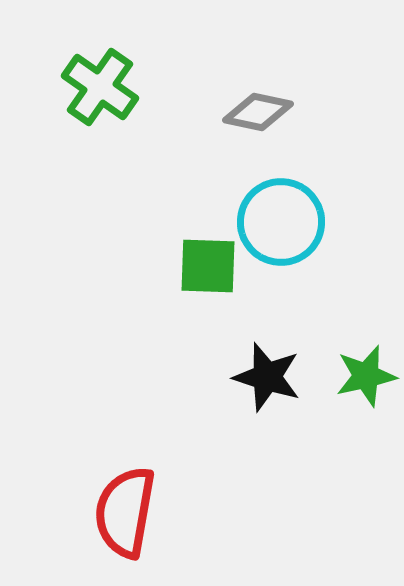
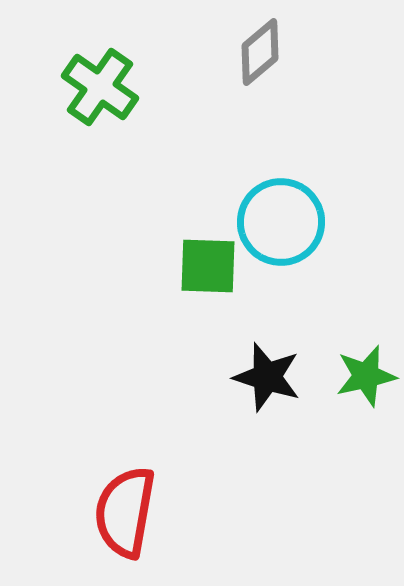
gray diamond: moved 2 px right, 60 px up; rotated 52 degrees counterclockwise
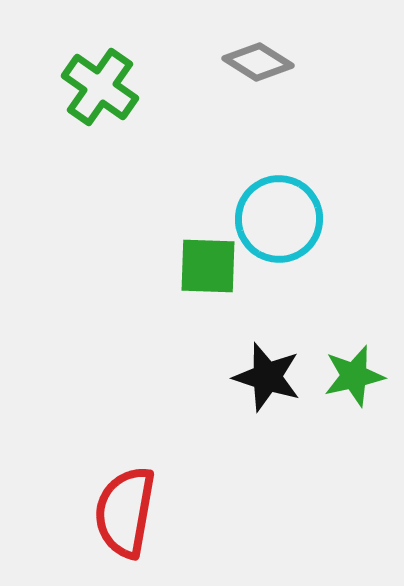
gray diamond: moved 2 px left, 10 px down; rotated 72 degrees clockwise
cyan circle: moved 2 px left, 3 px up
green star: moved 12 px left
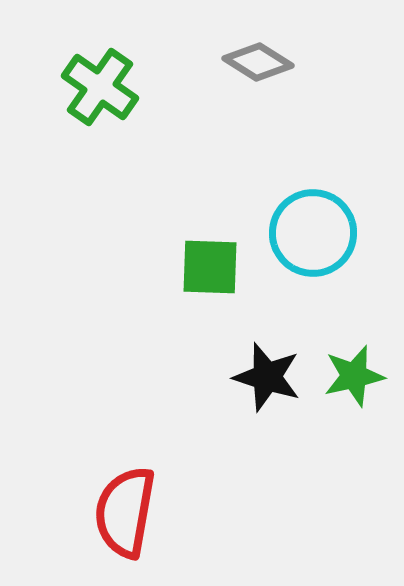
cyan circle: moved 34 px right, 14 px down
green square: moved 2 px right, 1 px down
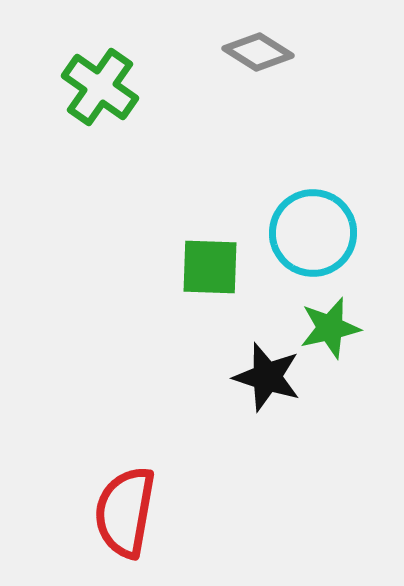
gray diamond: moved 10 px up
green star: moved 24 px left, 48 px up
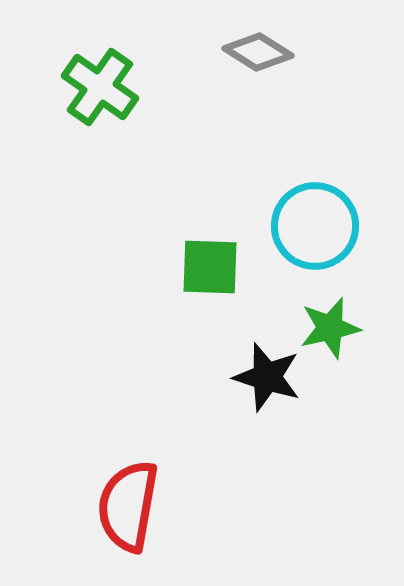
cyan circle: moved 2 px right, 7 px up
red semicircle: moved 3 px right, 6 px up
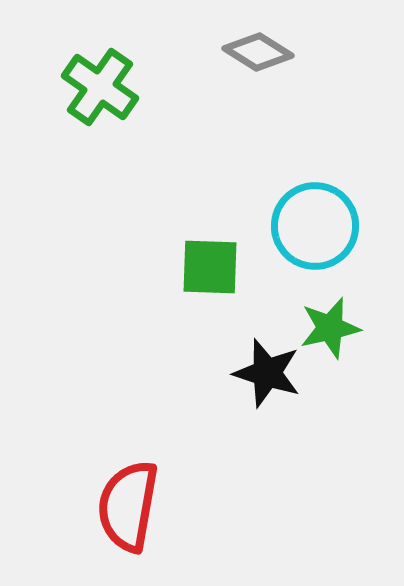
black star: moved 4 px up
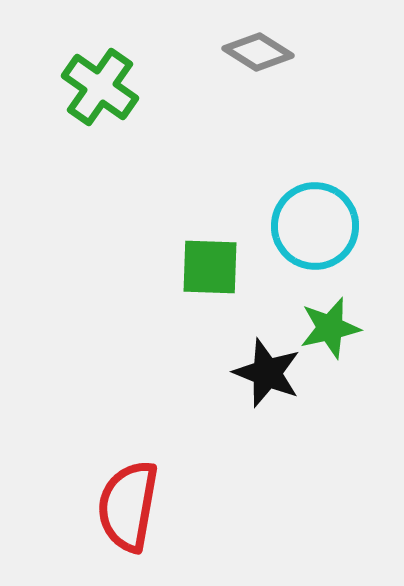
black star: rotated 4 degrees clockwise
